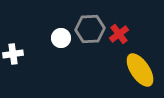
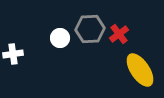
white circle: moved 1 px left
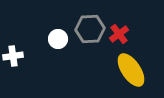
white circle: moved 2 px left, 1 px down
white cross: moved 2 px down
yellow ellipse: moved 9 px left
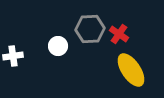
red cross: rotated 18 degrees counterclockwise
white circle: moved 7 px down
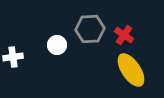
red cross: moved 5 px right, 1 px down
white circle: moved 1 px left, 1 px up
white cross: moved 1 px down
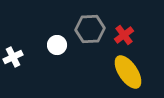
red cross: rotated 18 degrees clockwise
white cross: rotated 18 degrees counterclockwise
yellow ellipse: moved 3 px left, 2 px down
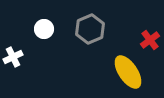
gray hexagon: rotated 20 degrees counterclockwise
red cross: moved 26 px right, 5 px down
white circle: moved 13 px left, 16 px up
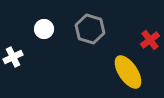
gray hexagon: rotated 20 degrees counterclockwise
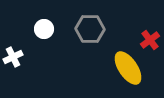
gray hexagon: rotated 16 degrees counterclockwise
yellow ellipse: moved 4 px up
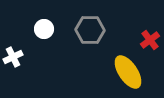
gray hexagon: moved 1 px down
yellow ellipse: moved 4 px down
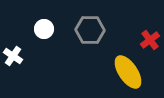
white cross: moved 1 px up; rotated 30 degrees counterclockwise
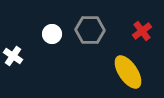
white circle: moved 8 px right, 5 px down
red cross: moved 8 px left, 9 px up
